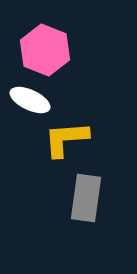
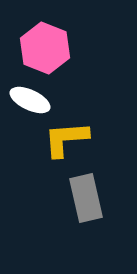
pink hexagon: moved 2 px up
gray rectangle: rotated 21 degrees counterclockwise
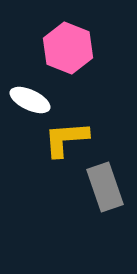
pink hexagon: moved 23 px right
gray rectangle: moved 19 px right, 11 px up; rotated 6 degrees counterclockwise
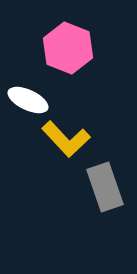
white ellipse: moved 2 px left
yellow L-shape: rotated 129 degrees counterclockwise
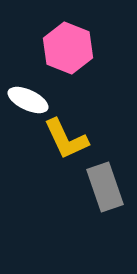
yellow L-shape: rotated 18 degrees clockwise
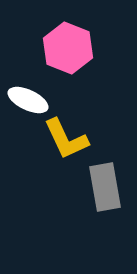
gray rectangle: rotated 9 degrees clockwise
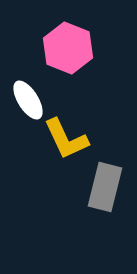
white ellipse: rotated 33 degrees clockwise
gray rectangle: rotated 24 degrees clockwise
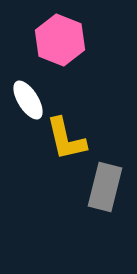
pink hexagon: moved 8 px left, 8 px up
yellow L-shape: rotated 12 degrees clockwise
